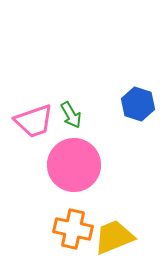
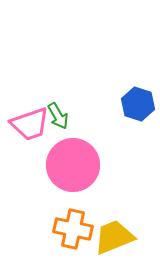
green arrow: moved 13 px left, 1 px down
pink trapezoid: moved 4 px left, 3 px down
pink circle: moved 1 px left
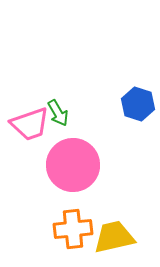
green arrow: moved 3 px up
orange cross: rotated 18 degrees counterclockwise
yellow trapezoid: rotated 9 degrees clockwise
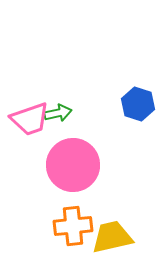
green arrow: rotated 72 degrees counterclockwise
pink trapezoid: moved 5 px up
orange cross: moved 3 px up
yellow trapezoid: moved 2 px left
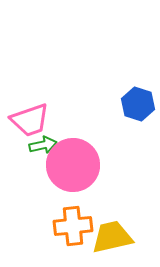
green arrow: moved 15 px left, 32 px down
pink trapezoid: moved 1 px down
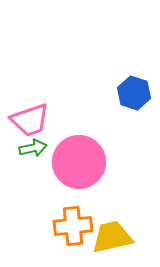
blue hexagon: moved 4 px left, 11 px up
green arrow: moved 10 px left, 3 px down
pink circle: moved 6 px right, 3 px up
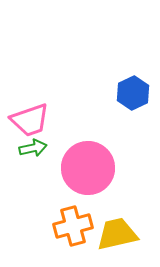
blue hexagon: moved 1 px left; rotated 16 degrees clockwise
pink circle: moved 9 px right, 6 px down
orange cross: rotated 9 degrees counterclockwise
yellow trapezoid: moved 5 px right, 3 px up
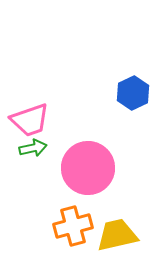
yellow trapezoid: moved 1 px down
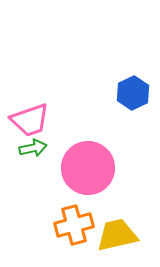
orange cross: moved 1 px right, 1 px up
